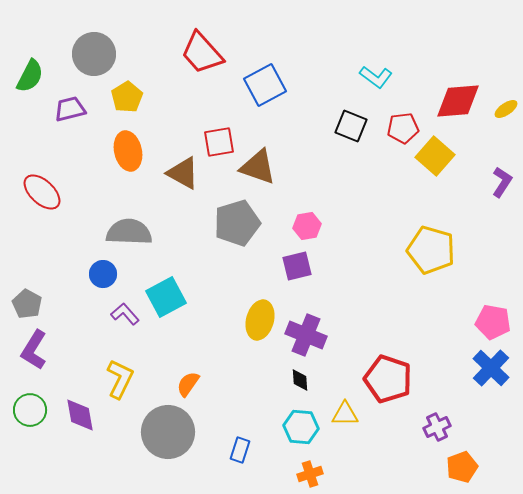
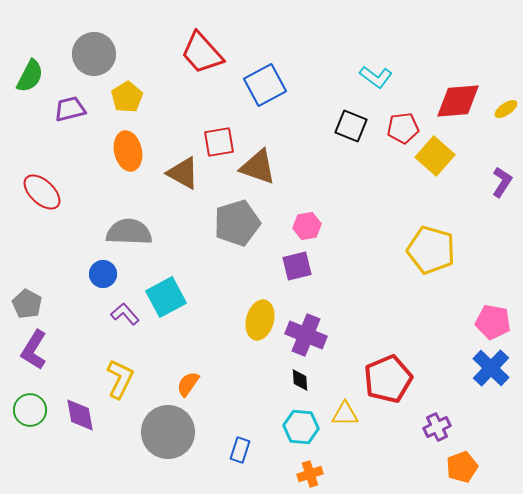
red pentagon at (388, 379): rotated 30 degrees clockwise
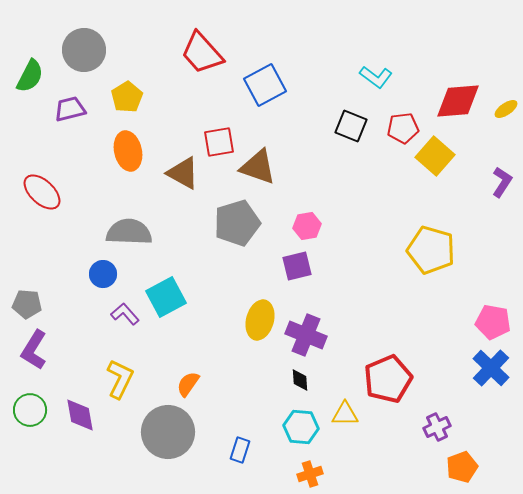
gray circle at (94, 54): moved 10 px left, 4 px up
gray pentagon at (27, 304): rotated 24 degrees counterclockwise
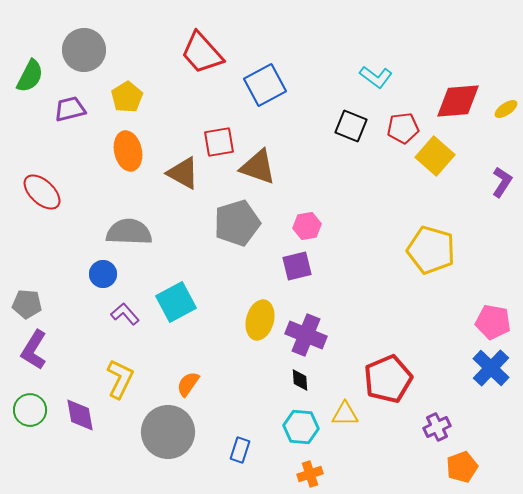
cyan square at (166, 297): moved 10 px right, 5 px down
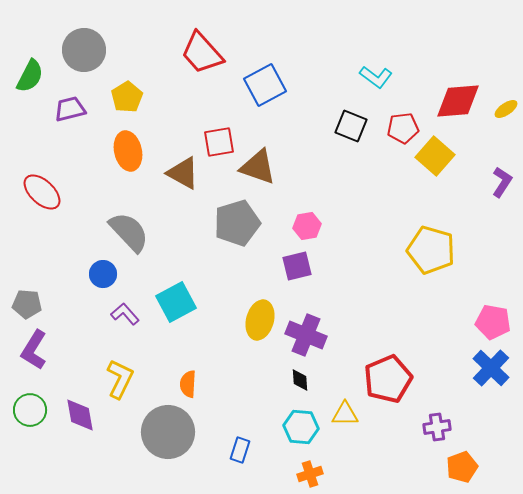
gray semicircle at (129, 232): rotated 45 degrees clockwise
orange semicircle at (188, 384): rotated 32 degrees counterclockwise
purple cross at (437, 427): rotated 16 degrees clockwise
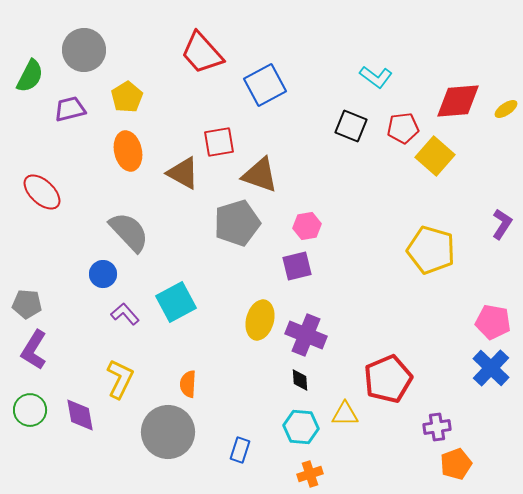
brown triangle at (258, 167): moved 2 px right, 8 px down
purple L-shape at (502, 182): moved 42 px down
orange pentagon at (462, 467): moved 6 px left, 3 px up
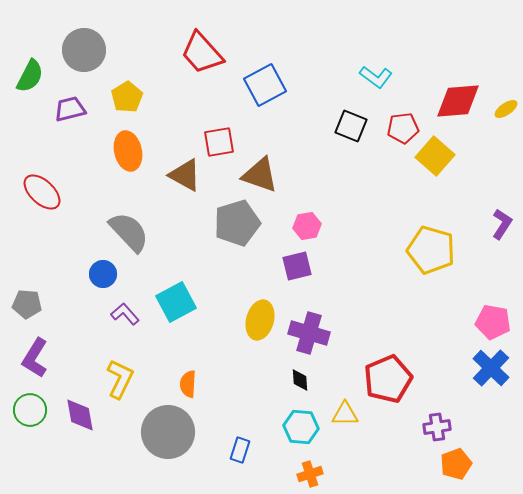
brown triangle at (183, 173): moved 2 px right, 2 px down
purple cross at (306, 335): moved 3 px right, 2 px up; rotated 6 degrees counterclockwise
purple L-shape at (34, 350): moved 1 px right, 8 px down
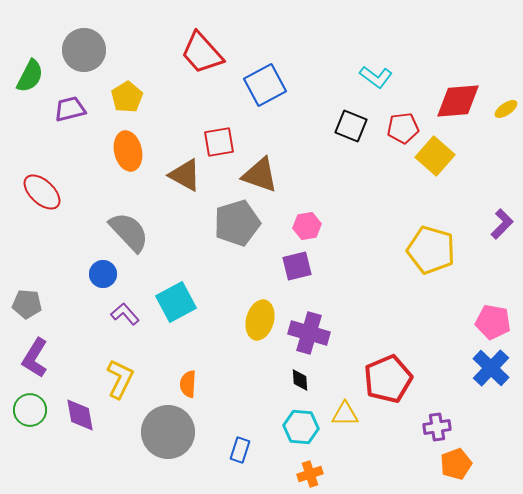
purple L-shape at (502, 224): rotated 12 degrees clockwise
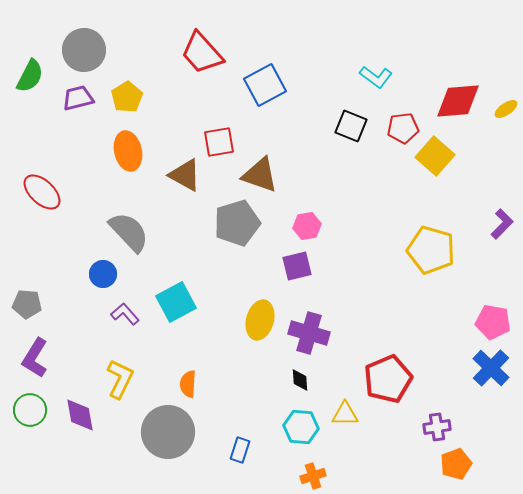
purple trapezoid at (70, 109): moved 8 px right, 11 px up
orange cross at (310, 474): moved 3 px right, 2 px down
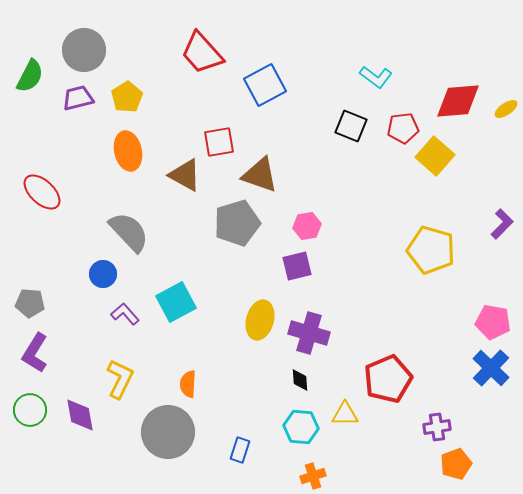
gray pentagon at (27, 304): moved 3 px right, 1 px up
purple L-shape at (35, 358): moved 5 px up
